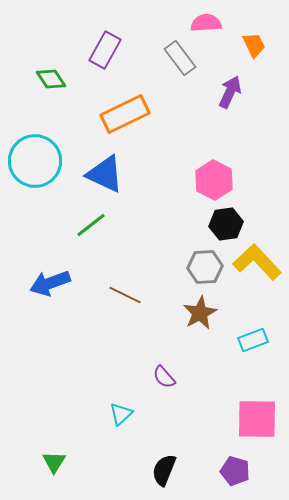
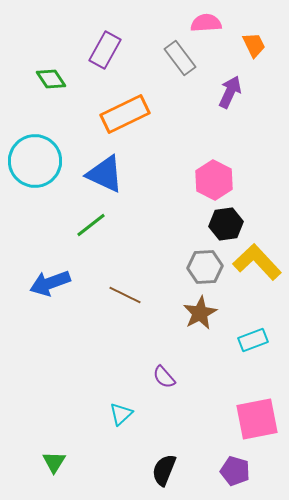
pink square: rotated 12 degrees counterclockwise
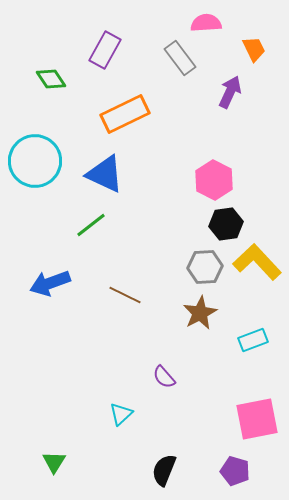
orange trapezoid: moved 4 px down
